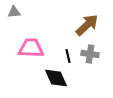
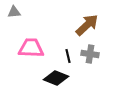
black diamond: rotated 45 degrees counterclockwise
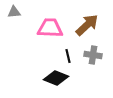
pink trapezoid: moved 19 px right, 20 px up
gray cross: moved 3 px right, 1 px down
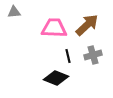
pink trapezoid: moved 4 px right
gray cross: rotated 24 degrees counterclockwise
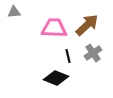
gray cross: moved 2 px up; rotated 18 degrees counterclockwise
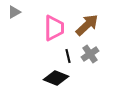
gray triangle: rotated 24 degrees counterclockwise
pink trapezoid: rotated 88 degrees clockwise
gray cross: moved 3 px left, 1 px down
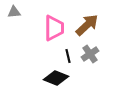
gray triangle: rotated 24 degrees clockwise
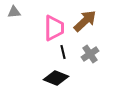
brown arrow: moved 2 px left, 4 px up
black line: moved 5 px left, 4 px up
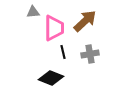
gray triangle: moved 19 px right
gray cross: rotated 24 degrees clockwise
black diamond: moved 5 px left
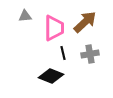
gray triangle: moved 8 px left, 4 px down
brown arrow: moved 1 px down
black line: moved 1 px down
black diamond: moved 2 px up
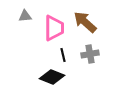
brown arrow: rotated 95 degrees counterclockwise
black line: moved 2 px down
black diamond: moved 1 px right, 1 px down
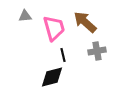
pink trapezoid: rotated 16 degrees counterclockwise
gray cross: moved 7 px right, 3 px up
black diamond: rotated 35 degrees counterclockwise
